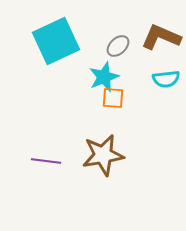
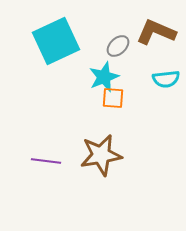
brown L-shape: moved 5 px left, 5 px up
brown star: moved 2 px left
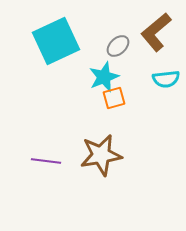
brown L-shape: rotated 63 degrees counterclockwise
orange square: moved 1 px right; rotated 20 degrees counterclockwise
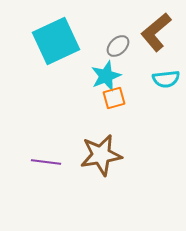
cyan star: moved 2 px right, 1 px up
purple line: moved 1 px down
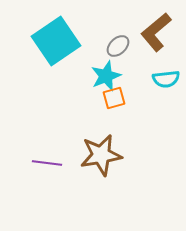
cyan square: rotated 9 degrees counterclockwise
purple line: moved 1 px right, 1 px down
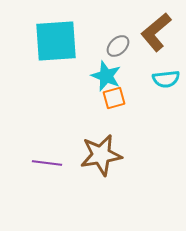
cyan square: rotated 30 degrees clockwise
cyan star: rotated 28 degrees counterclockwise
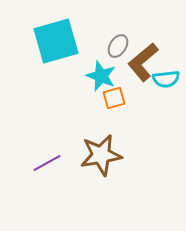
brown L-shape: moved 13 px left, 30 px down
cyan square: rotated 12 degrees counterclockwise
gray ellipse: rotated 15 degrees counterclockwise
cyan star: moved 5 px left
purple line: rotated 36 degrees counterclockwise
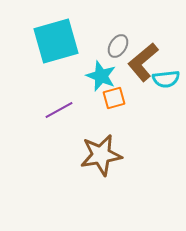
purple line: moved 12 px right, 53 px up
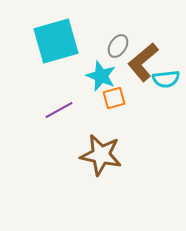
brown star: rotated 21 degrees clockwise
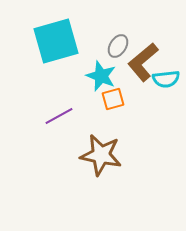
orange square: moved 1 px left, 1 px down
purple line: moved 6 px down
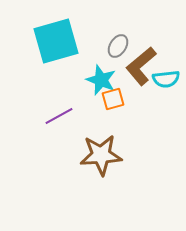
brown L-shape: moved 2 px left, 4 px down
cyan star: moved 4 px down
brown star: rotated 15 degrees counterclockwise
